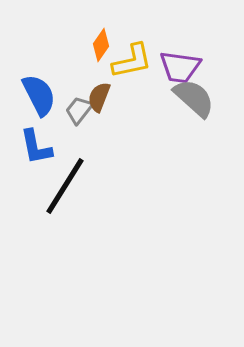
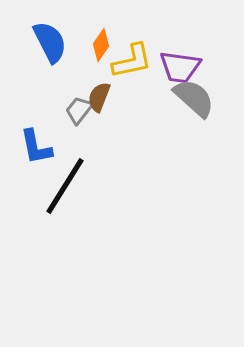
blue semicircle: moved 11 px right, 53 px up
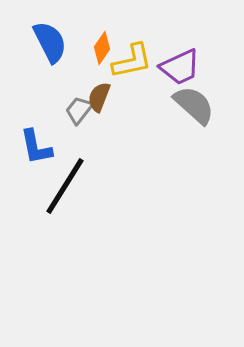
orange diamond: moved 1 px right, 3 px down
purple trapezoid: rotated 33 degrees counterclockwise
gray semicircle: moved 7 px down
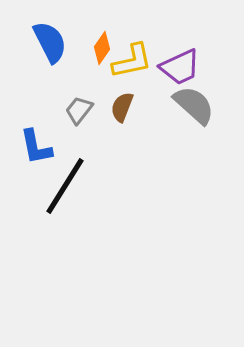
brown semicircle: moved 23 px right, 10 px down
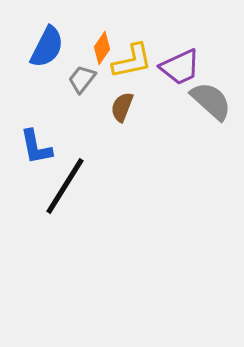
blue semicircle: moved 3 px left, 5 px down; rotated 54 degrees clockwise
gray semicircle: moved 17 px right, 4 px up
gray trapezoid: moved 3 px right, 31 px up
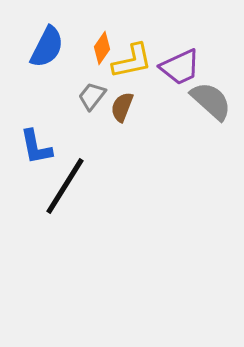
gray trapezoid: moved 10 px right, 17 px down
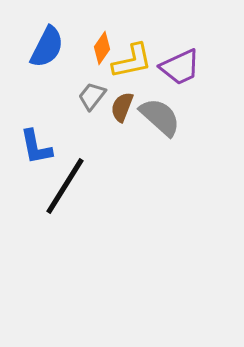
gray semicircle: moved 51 px left, 16 px down
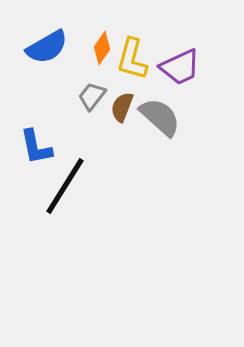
blue semicircle: rotated 33 degrees clockwise
yellow L-shape: moved 2 px up; rotated 117 degrees clockwise
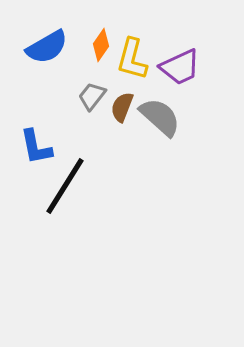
orange diamond: moved 1 px left, 3 px up
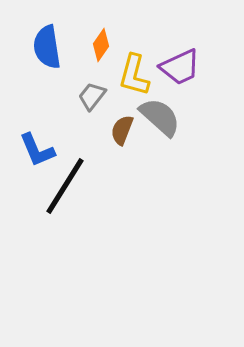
blue semicircle: rotated 111 degrees clockwise
yellow L-shape: moved 2 px right, 16 px down
brown semicircle: moved 23 px down
blue L-shape: moved 1 px right, 3 px down; rotated 12 degrees counterclockwise
